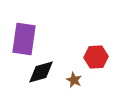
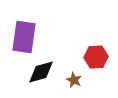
purple rectangle: moved 2 px up
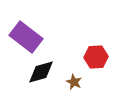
purple rectangle: moved 2 px right; rotated 60 degrees counterclockwise
brown star: moved 2 px down
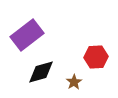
purple rectangle: moved 1 px right, 2 px up; rotated 76 degrees counterclockwise
brown star: rotated 14 degrees clockwise
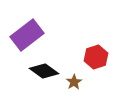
red hexagon: rotated 15 degrees counterclockwise
black diamond: moved 3 px right, 1 px up; rotated 52 degrees clockwise
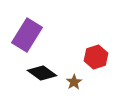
purple rectangle: rotated 20 degrees counterclockwise
black diamond: moved 2 px left, 2 px down
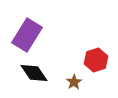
red hexagon: moved 3 px down
black diamond: moved 8 px left; rotated 20 degrees clockwise
